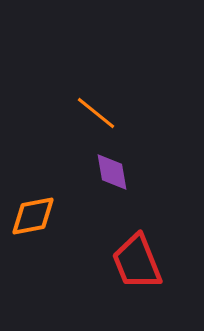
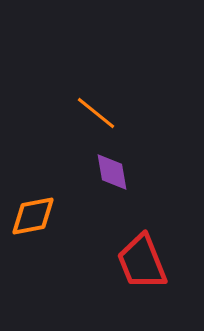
red trapezoid: moved 5 px right
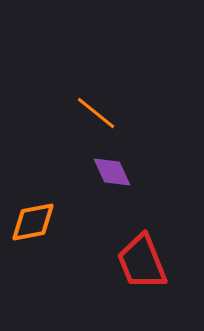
purple diamond: rotated 15 degrees counterclockwise
orange diamond: moved 6 px down
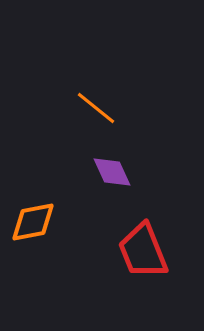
orange line: moved 5 px up
red trapezoid: moved 1 px right, 11 px up
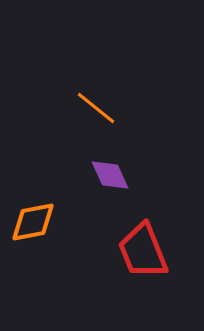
purple diamond: moved 2 px left, 3 px down
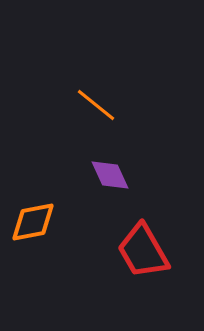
orange line: moved 3 px up
red trapezoid: rotated 8 degrees counterclockwise
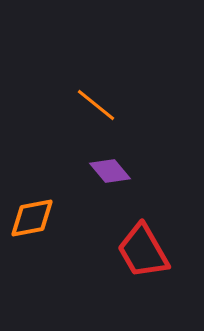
purple diamond: moved 4 px up; rotated 15 degrees counterclockwise
orange diamond: moved 1 px left, 4 px up
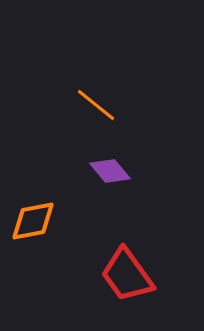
orange diamond: moved 1 px right, 3 px down
red trapezoid: moved 16 px left, 24 px down; rotated 6 degrees counterclockwise
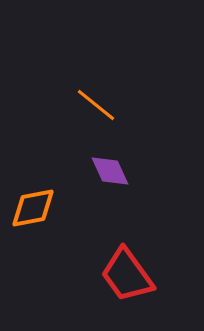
purple diamond: rotated 15 degrees clockwise
orange diamond: moved 13 px up
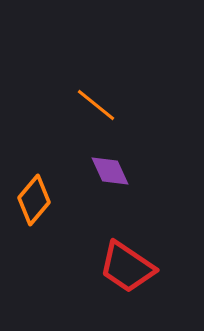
orange diamond: moved 1 px right, 8 px up; rotated 39 degrees counterclockwise
red trapezoid: moved 8 px up; rotated 20 degrees counterclockwise
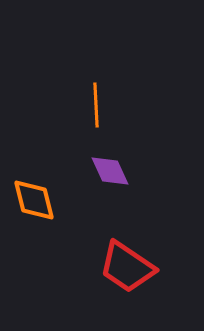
orange line: rotated 48 degrees clockwise
orange diamond: rotated 54 degrees counterclockwise
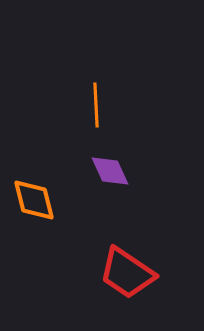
red trapezoid: moved 6 px down
